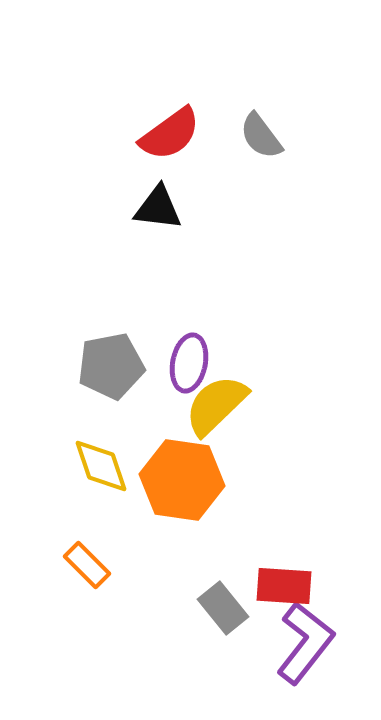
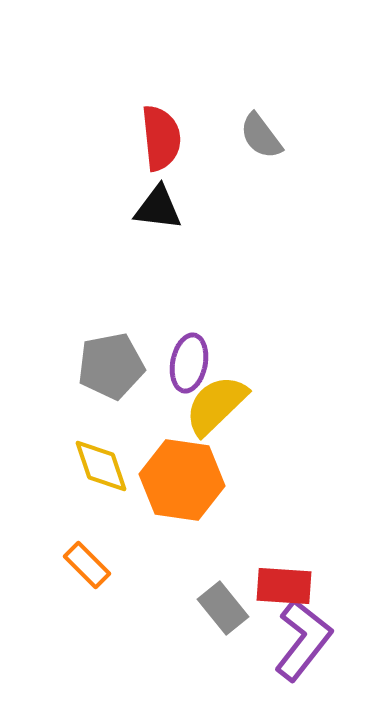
red semicircle: moved 9 px left, 4 px down; rotated 60 degrees counterclockwise
purple L-shape: moved 2 px left, 3 px up
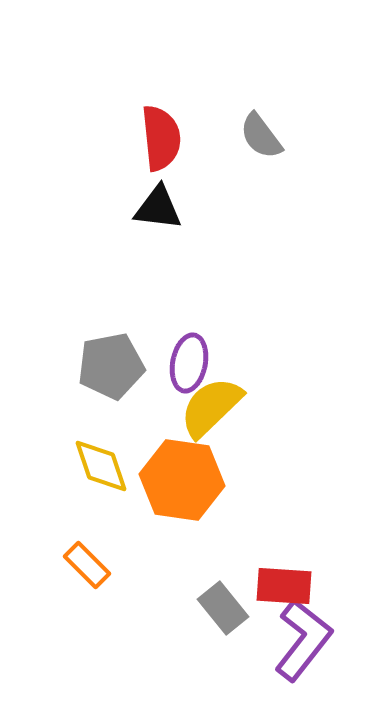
yellow semicircle: moved 5 px left, 2 px down
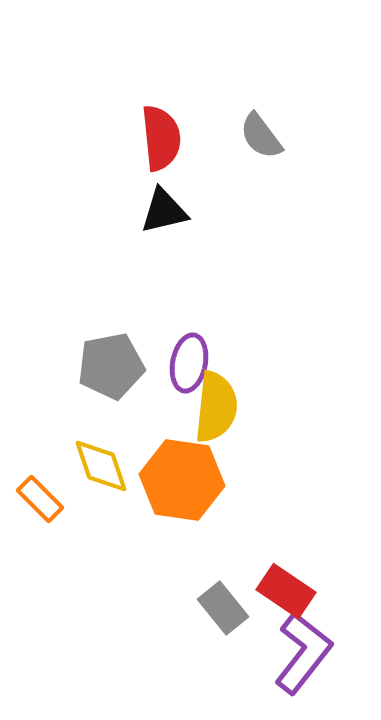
black triangle: moved 6 px right, 3 px down; rotated 20 degrees counterclockwise
yellow semicircle: moved 5 px right; rotated 140 degrees clockwise
orange rectangle: moved 47 px left, 66 px up
red rectangle: moved 2 px right, 5 px down; rotated 30 degrees clockwise
purple L-shape: moved 13 px down
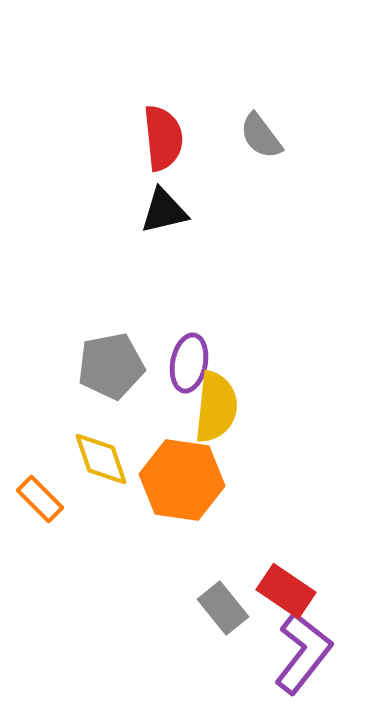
red semicircle: moved 2 px right
yellow diamond: moved 7 px up
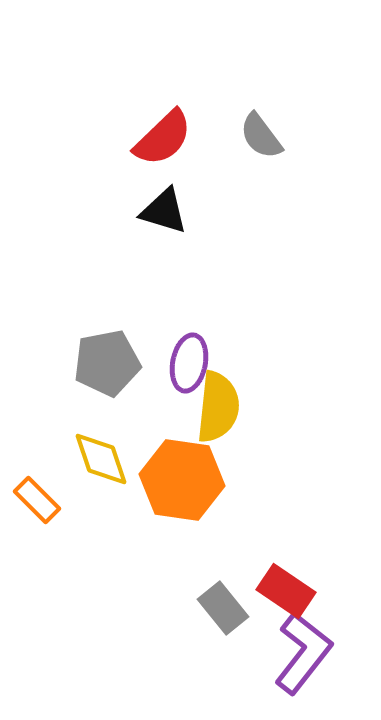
red semicircle: rotated 52 degrees clockwise
black triangle: rotated 30 degrees clockwise
gray pentagon: moved 4 px left, 3 px up
yellow semicircle: moved 2 px right
orange rectangle: moved 3 px left, 1 px down
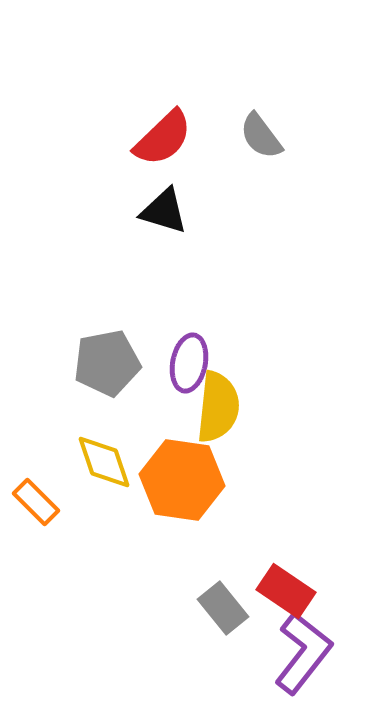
yellow diamond: moved 3 px right, 3 px down
orange rectangle: moved 1 px left, 2 px down
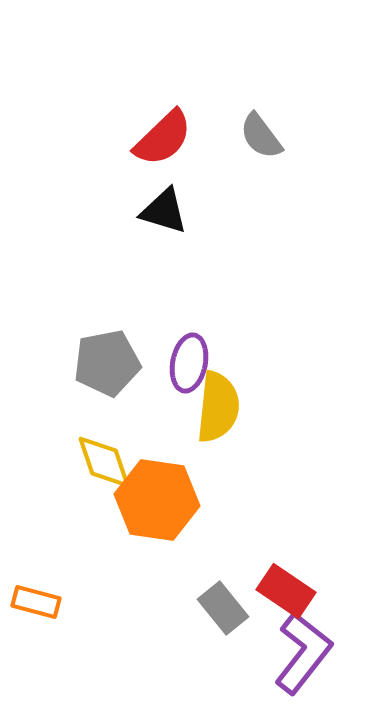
orange hexagon: moved 25 px left, 20 px down
orange rectangle: moved 100 px down; rotated 30 degrees counterclockwise
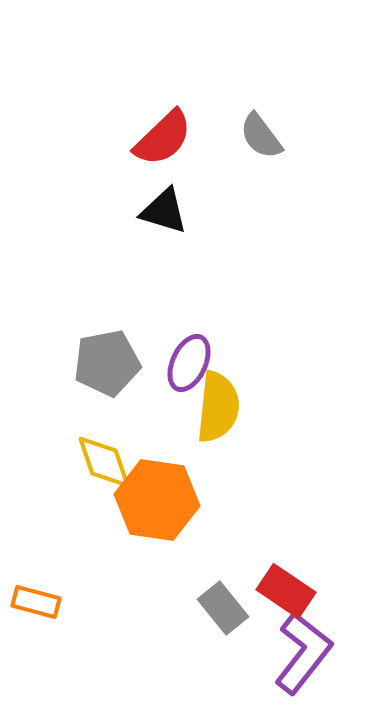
purple ellipse: rotated 14 degrees clockwise
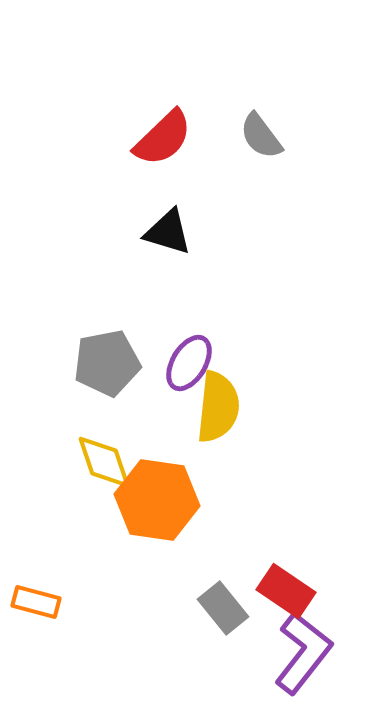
black triangle: moved 4 px right, 21 px down
purple ellipse: rotated 6 degrees clockwise
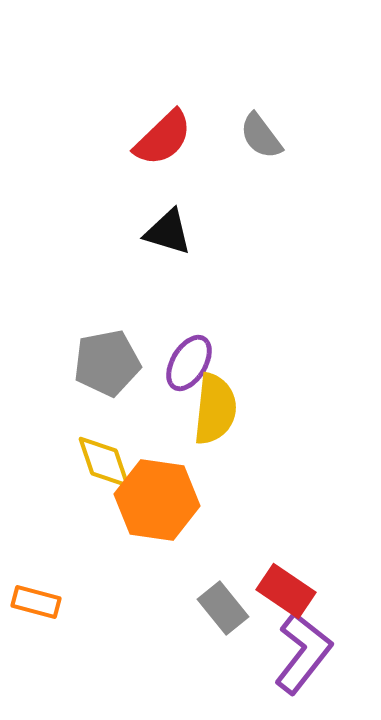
yellow semicircle: moved 3 px left, 2 px down
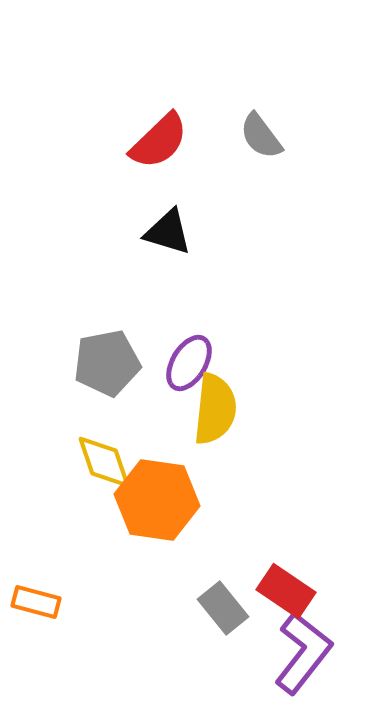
red semicircle: moved 4 px left, 3 px down
